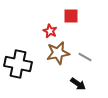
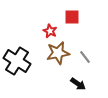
red square: moved 1 px right, 1 px down
gray line: rotated 24 degrees clockwise
black cross: moved 1 px left, 3 px up; rotated 20 degrees clockwise
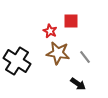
red square: moved 1 px left, 4 px down
brown star: rotated 20 degrees clockwise
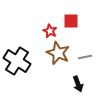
brown star: rotated 15 degrees clockwise
gray line: rotated 64 degrees counterclockwise
black arrow: rotated 35 degrees clockwise
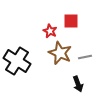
brown star: moved 2 px right
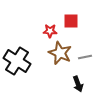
red star: rotated 24 degrees counterclockwise
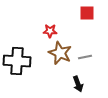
red square: moved 16 px right, 8 px up
black cross: rotated 28 degrees counterclockwise
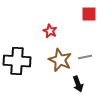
red square: moved 2 px right, 1 px down
red star: rotated 24 degrees clockwise
brown star: moved 7 px down
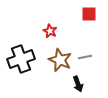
black cross: moved 4 px right, 2 px up; rotated 24 degrees counterclockwise
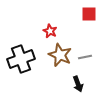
brown star: moved 5 px up
